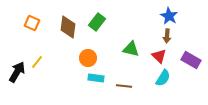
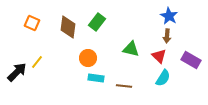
black arrow: rotated 15 degrees clockwise
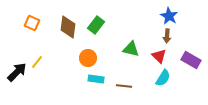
green rectangle: moved 1 px left, 3 px down
cyan rectangle: moved 1 px down
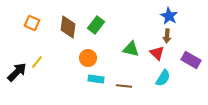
red triangle: moved 2 px left, 3 px up
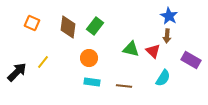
green rectangle: moved 1 px left, 1 px down
red triangle: moved 4 px left, 2 px up
orange circle: moved 1 px right
yellow line: moved 6 px right
cyan rectangle: moved 4 px left, 3 px down
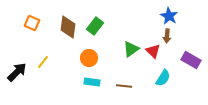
green triangle: rotated 48 degrees counterclockwise
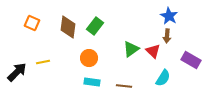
yellow line: rotated 40 degrees clockwise
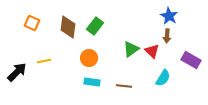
red triangle: moved 1 px left
yellow line: moved 1 px right, 1 px up
